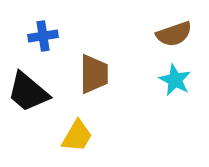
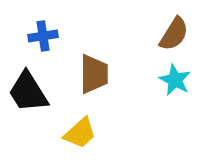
brown semicircle: rotated 39 degrees counterclockwise
black trapezoid: rotated 18 degrees clockwise
yellow trapezoid: moved 3 px right, 3 px up; rotated 18 degrees clockwise
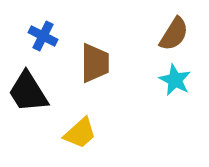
blue cross: rotated 36 degrees clockwise
brown trapezoid: moved 1 px right, 11 px up
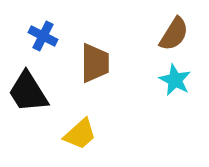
yellow trapezoid: moved 1 px down
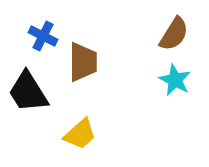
brown trapezoid: moved 12 px left, 1 px up
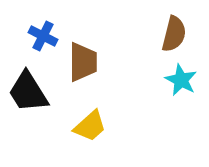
brown semicircle: rotated 18 degrees counterclockwise
cyan star: moved 6 px right
yellow trapezoid: moved 10 px right, 8 px up
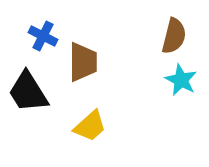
brown semicircle: moved 2 px down
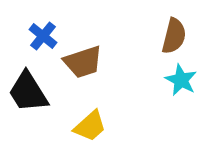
blue cross: rotated 12 degrees clockwise
brown trapezoid: rotated 72 degrees clockwise
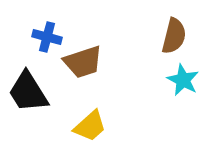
blue cross: moved 4 px right, 1 px down; rotated 24 degrees counterclockwise
cyan star: moved 2 px right
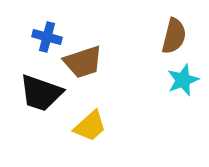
cyan star: rotated 24 degrees clockwise
black trapezoid: moved 13 px right, 1 px down; rotated 39 degrees counterclockwise
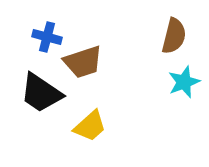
cyan star: moved 1 px right, 2 px down
black trapezoid: rotated 15 degrees clockwise
